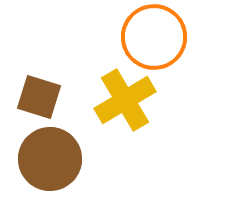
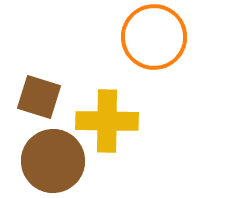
yellow cross: moved 18 px left, 21 px down; rotated 32 degrees clockwise
brown circle: moved 3 px right, 2 px down
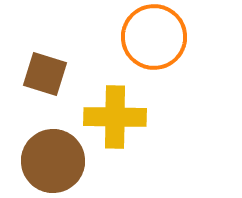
brown square: moved 6 px right, 23 px up
yellow cross: moved 8 px right, 4 px up
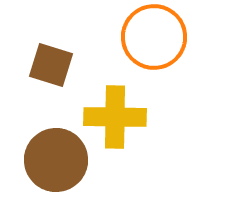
brown square: moved 6 px right, 9 px up
brown circle: moved 3 px right, 1 px up
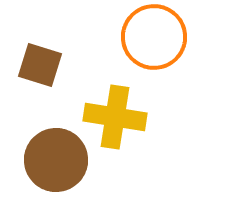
brown square: moved 11 px left
yellow cross: rotated 8 degrees clockwise
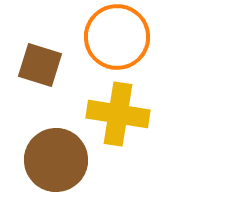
orange circle: moved 37 px left
yellow cross: moved 3 px right, 3 px up
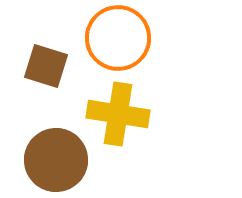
orange circle: moved 1 px right, 1 px down
brown square: moved 6 px right, 1 px down
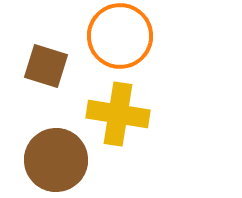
orange circle: moved 2 px right, 2 px up
